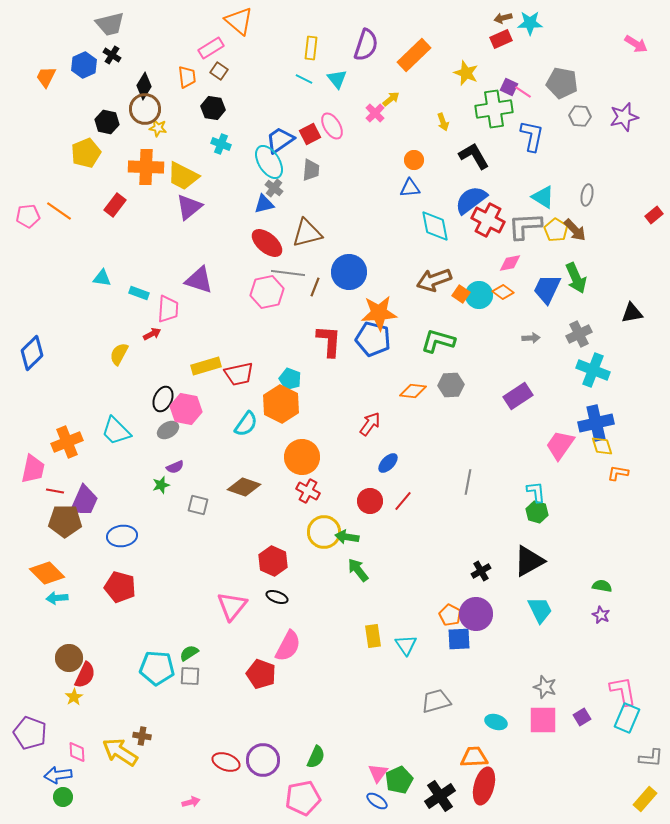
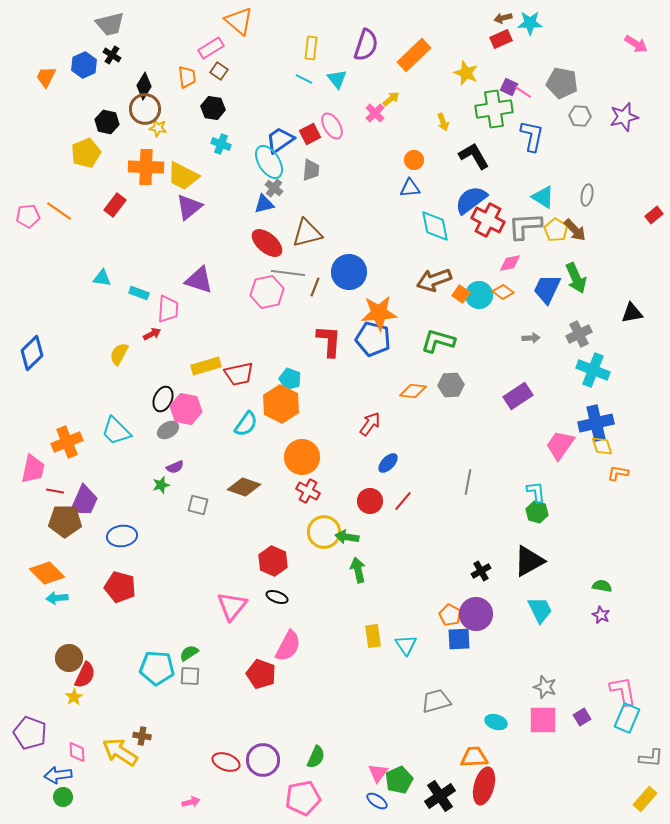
green arrow at (358, 570): rotated 25 degrees clockwise
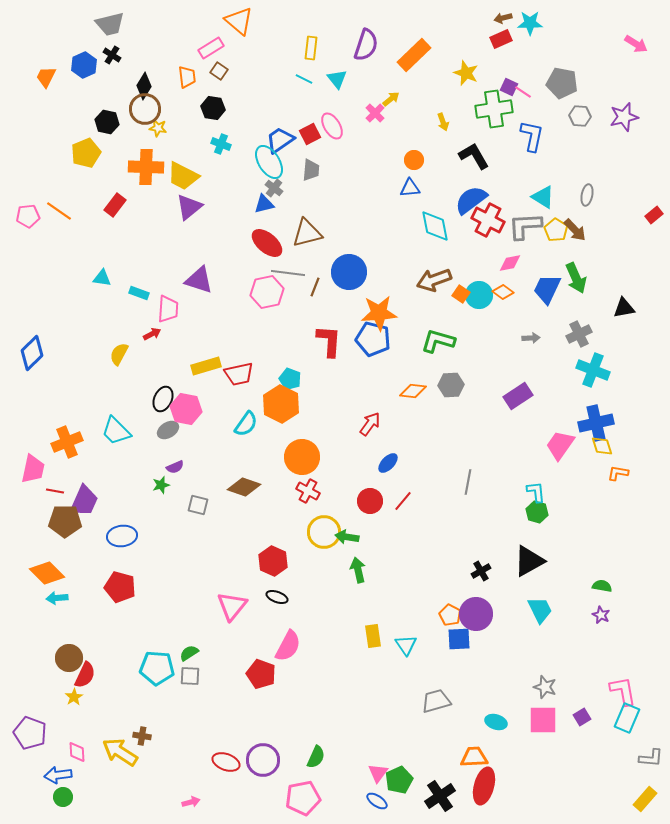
black triangle at (632, 313): moved 8 px left, 5 px up
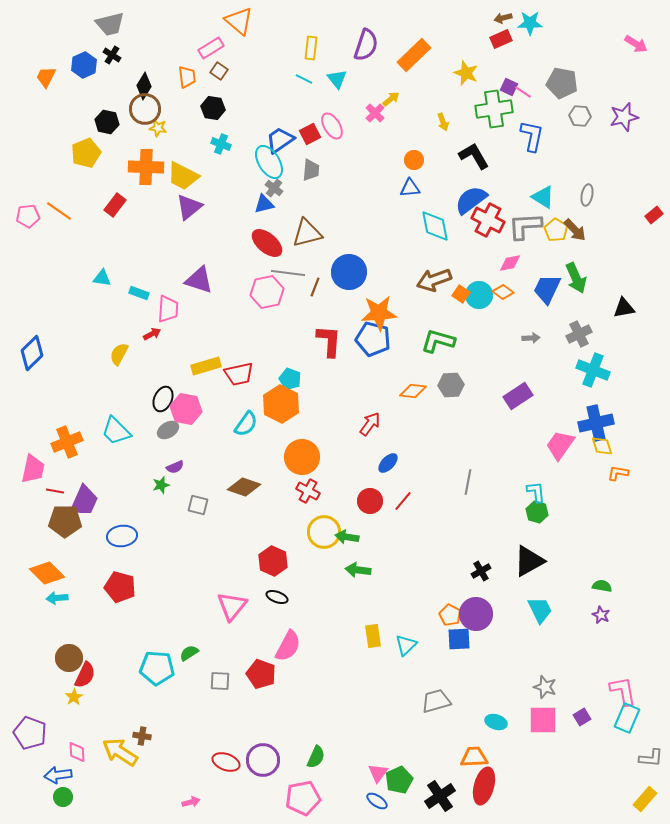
green arrow at (358, 570): rotated 70 degrees counterclockwise
cyan triangle at (406, 645): rotated 20 degrees clockwise
gray square at (190, 676): moved 30 px right, 5 px down
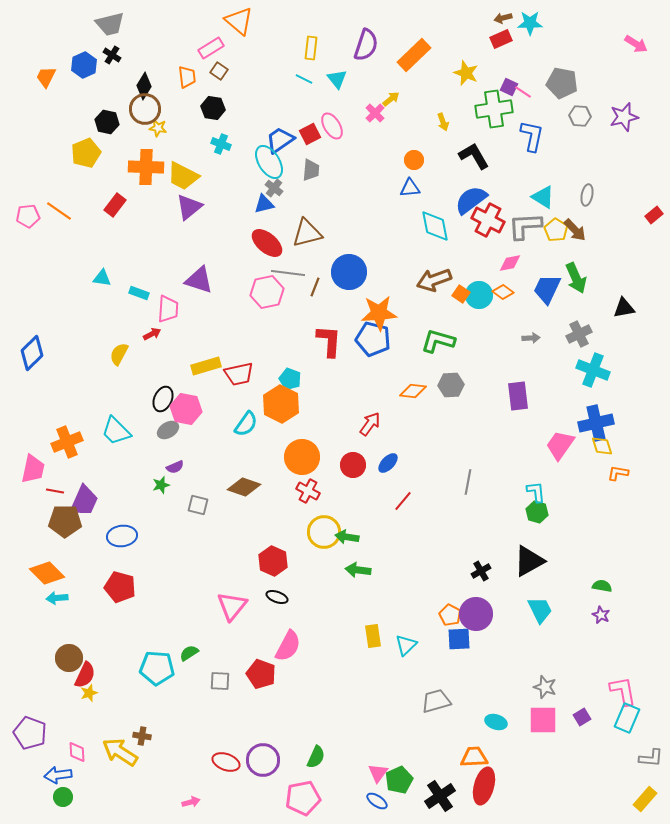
purple rectangle at (518, 396): rotated 64 degrees counterclockwise
red circle at (370, 501): moved 17 px left, 36 px up
yellow star at (74, 697): moved 15 px right, 4 px up; rotated 12 degrees clockwise
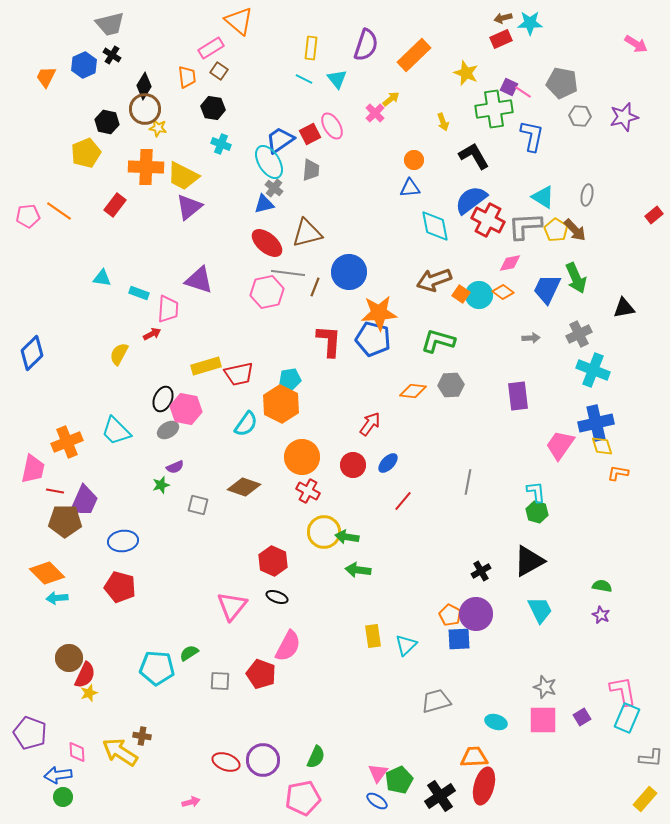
cyan pentagon at (290, 379): rotated 30 degrees counterclockwise
blue ellipse at (122, 536): moved 1 px right, 5 px down
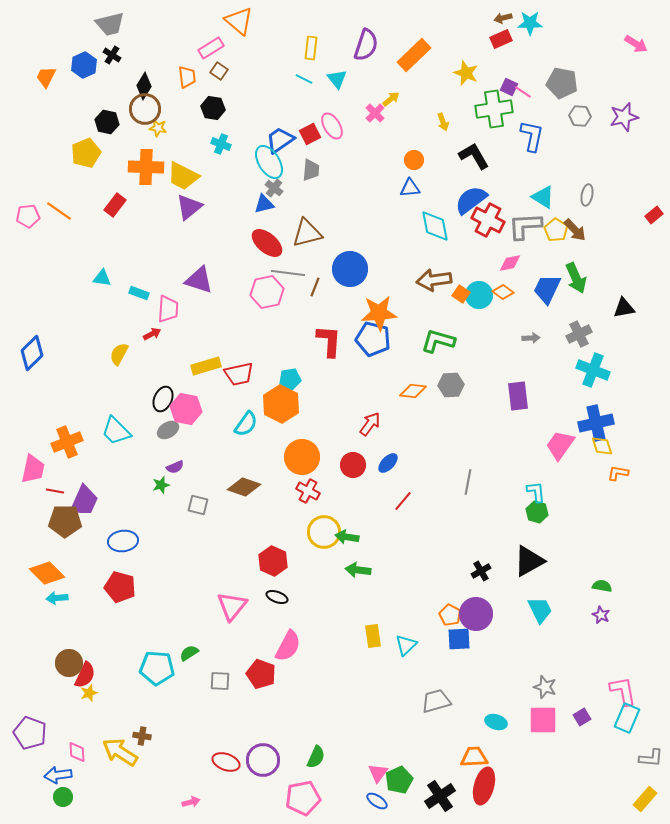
blue circle at (349, 272): moved 1 px right, 3 px up
brown arrow at (434, 280): rotated 12 degrees clockwise
brown circle at (69, 658): moved 5 px down
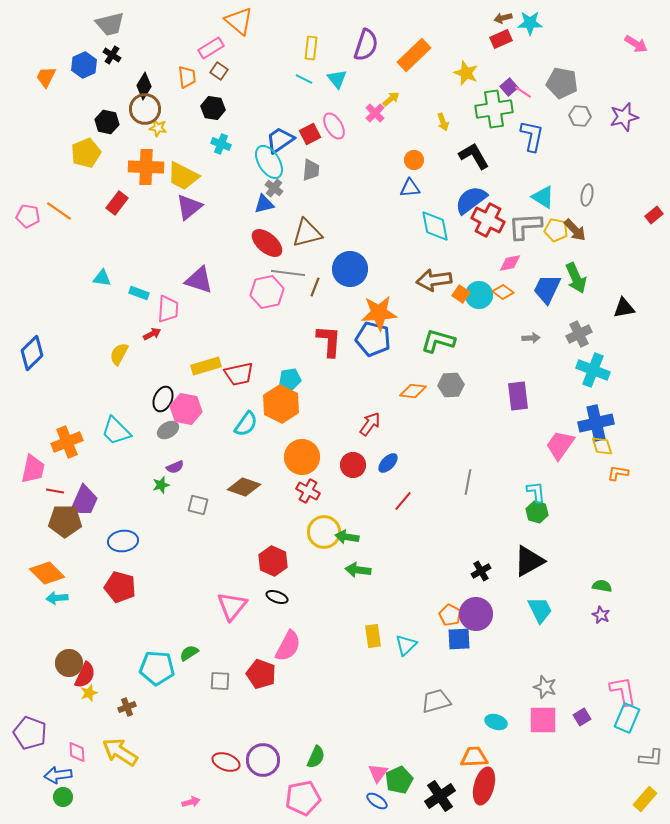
purple square at (509, 87): rotated 24 degrees clockwise
pink ellipse at (332, 126): moved 2 px right
red rectangle at (115, 205): moved 2 px right, 2 px up
pink pentagon at (28, 216): rotated 15 degrees clockwise
yellow pentagon at (556, 230): rotated 20 degrees counterclockwise
brown cross at (142, 736): moved 15 px left, 29 px up; rotated 30 degrees counterclockwise
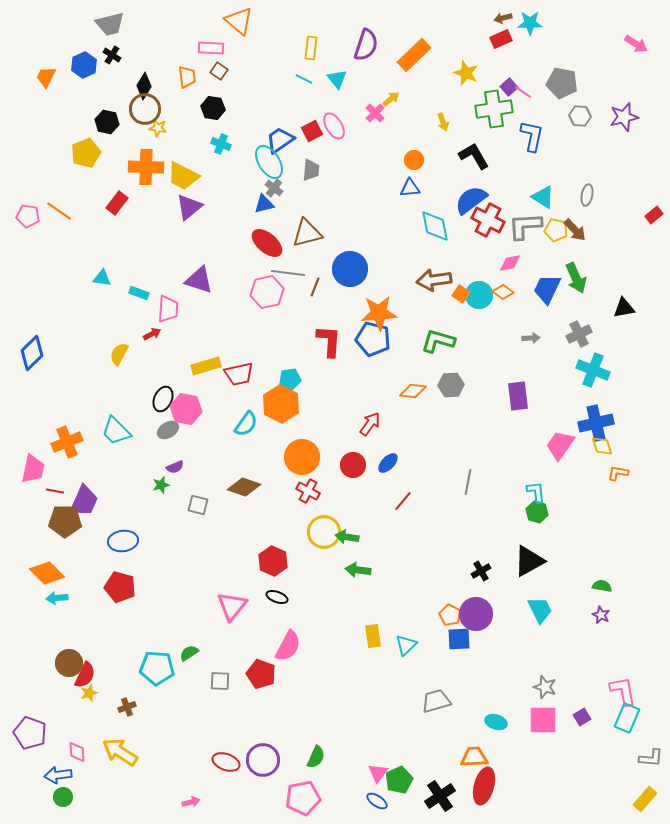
pink rectangle at (211, 48): rotated 35 degrees clockwise
red square at (310, 134): moved 2 px right, 3 px up
